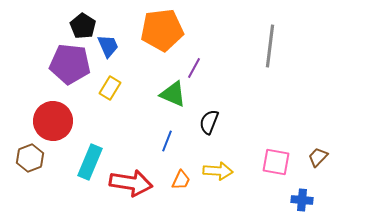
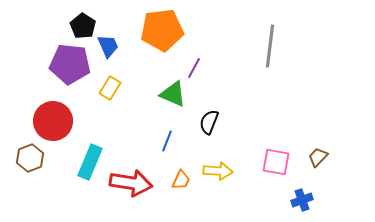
blue cross: rotated 25 degrees counterclockwise
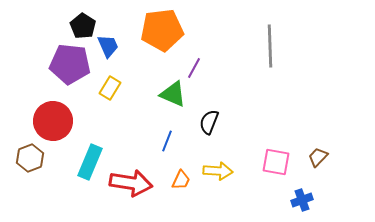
gray line: rotated 9 degrees counterclockwise
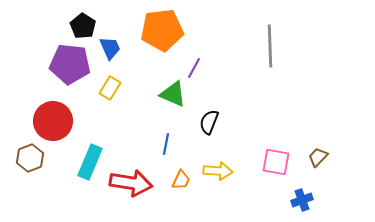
blue trapezoid: moved 2 px right, 2 px down
blue line: moved 1 px left, 3 px down; rotated 10 degrees counterclockwise
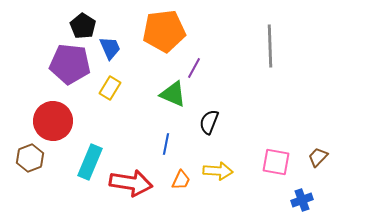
orange pentagon: moved 2 px right, 1 px down
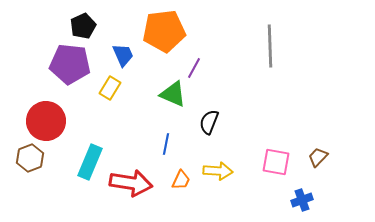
black pentagon: rotated 15 degrees clockwise
blue trapezoid: moved 13 px right, 7 px down
red circle: moved 7 px left
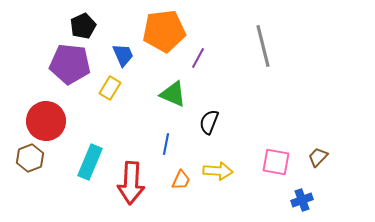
gray line: moved 7 px left; rotated 12 degrees counterclockwise
purple line: moved 4 px right, 10 px up
red arrow: rotated 84 degrees clockwise
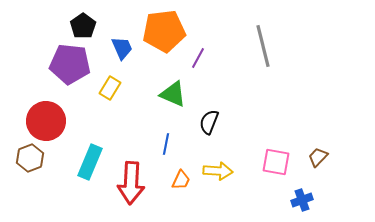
black pentagon: rotated 10 degrees counterclockwise
blue trapezoid: moved 1 px left, 7 px up
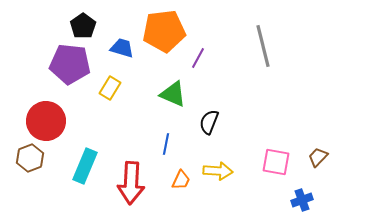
blue trapezoid: rotated 50 degrees counterclockwise
cyan rectangle: moved 5 px left, 4 px down
